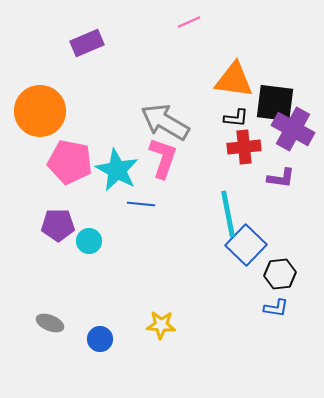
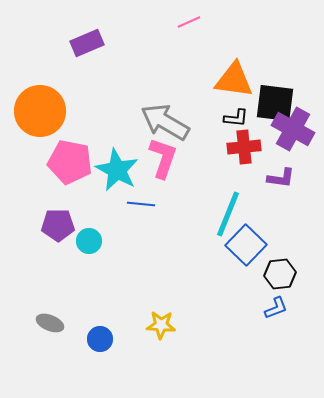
cyan line: rotated 33 degrees clockwise
blue L-shape: rotated 30 degrees counterclockwise
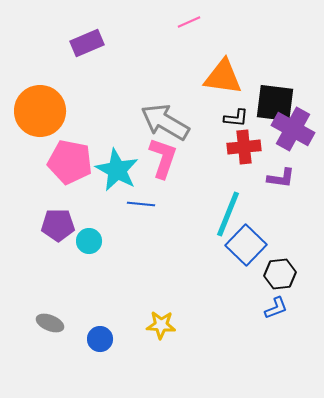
orange triangle: moved 11 px left, 3 px up
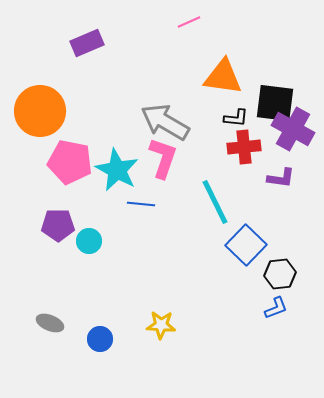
cyan line: moved 13 px left, 12 px up; rotated 48 degrees counterclockwise
